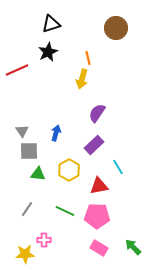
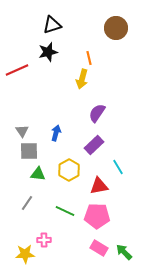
black triangle: moved 1 px right, 1 px down
black star: rotated 12 degrees clockwise
orange line: moved 1 px right
gray line: moved 6 px up
green arrow: moved 9 px left, 5 px down
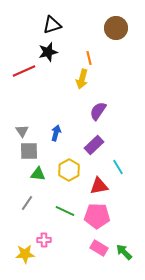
red line: moved 7 px right, 1 px down
purple semicircle: moved 1 px right, 2 px up
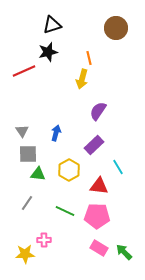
gray square: moved 1 px left, 3 px down
red triangle: rotated 18 degrees clockwise
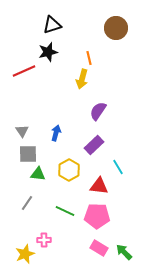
yellow star: rotated 18 degrees counterclockwise
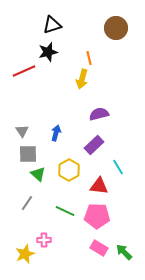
purple semicircle: moved 1 px right, 3 px down; rotated 42 degrees clockwise
green triangle: rotated 35 degrees clockwise
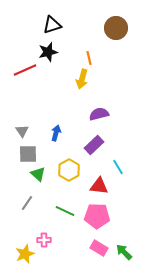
red line: moved 1 px right, 1 px up
